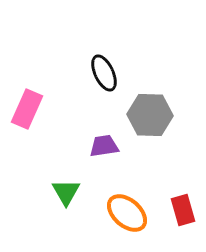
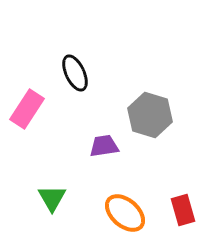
black ellipse: moved 29 px left
pink rectangle: rotated 9 degrees clockwise
gray hexagon: rotated 15 degrees clockwise
green triangle: moved 14 px left, 6 px down
orange ellipse: moved 2 px left
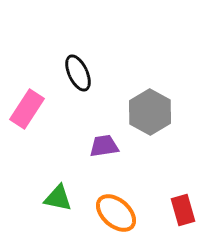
black ellipse: moved 3 px right
gray hexagon: moved 3 px up; rotated 12 degrees clockwise
green triangle: moved 6 px right; rotated 48 degrees counterclockwise
orange ellipse: moved 9 px left
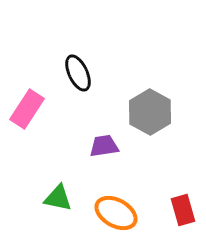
orange ellipse: rotated 12 degrees counterclockwise
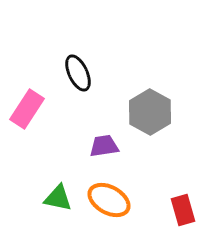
orange ellipse: moved 7 px left, 13 px up
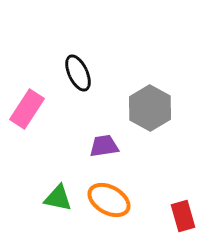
gray hexagon: moved 4 px up
red rectangle: moved 6 px down
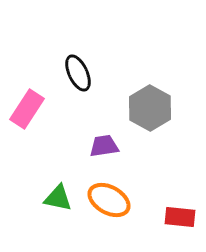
red rectangle: moved 3 px left, 1 px down; rotated 68 degrees counterclockwise
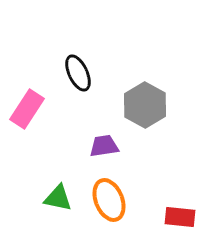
gray hexagon: moved 5 px left, 3 px up
orange ellipse: rotated 39 degrees clockwise
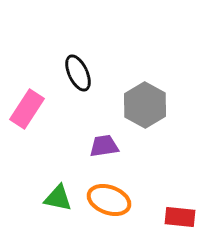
orange ellipse: rotated 48 degrees counterclockwise
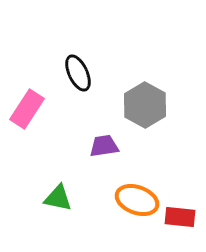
orange ellipse: moved 28 px right
